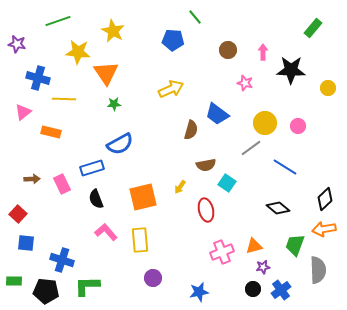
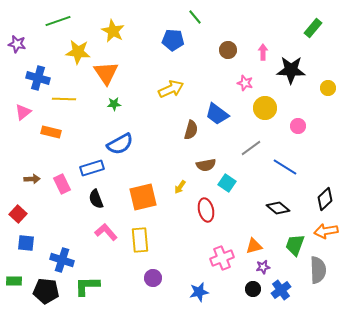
yellow circle at (265, 123): moved 15 px up
orange arrow at (324, 229): moved 2 px right, 2 px down
pink cross at (222, 252): moved 6 px down
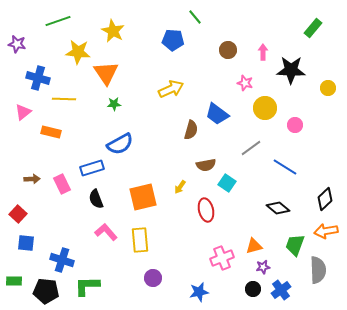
pink circle at (298, 126): moved 3 px left, 1 px up
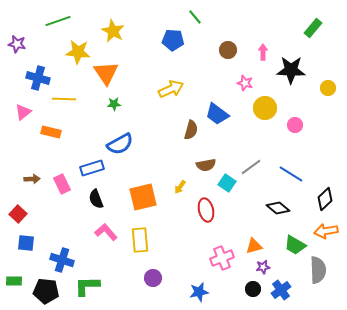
gray line at (251, 148): moved 19 px down
blue line at (285, 167): moved 6 px right, 7 px down
green trapezoid at (295, 245): rotated 80 degrees counterclockwise
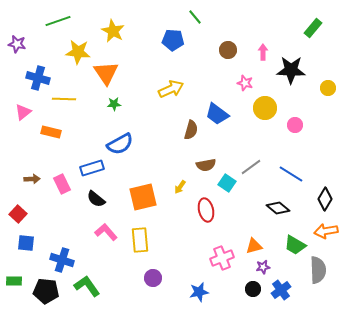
black semicircle at (96, 199): rotated 30 degrees counterclockwise
black diamond at (325, 199): rotated 15 degrees counterclockwise
green L-shape at (87, 286): rotated 56 degrees clockwise
